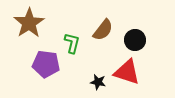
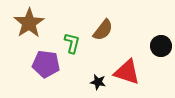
black circle: moved 26 px right, 6 px down
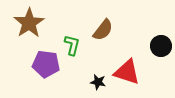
green L-shape: moved 2 px down
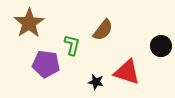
black star: moved 2 px left
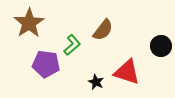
green L-shape: rotated 35 degrees clockwise
black star: rotated 14 degrees clockwise
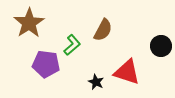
brown semicircle: rotated 10 degrees counterclockwise
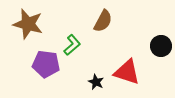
brown star: moved 1 px left, 1 px down; rotated 24 degrees counterclockwise
brown semicircle: moved 9 px up
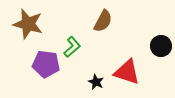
green L-shape: moved 2 px down
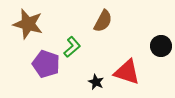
purple pentagon: rotated 12 degrees clockwise
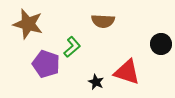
brown semicircle: rotated 65 degrees clockwise
black circle: moved 2 px up
